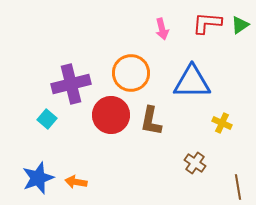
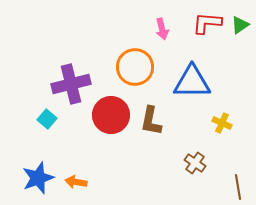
orange circle: moved 4 px right, 6 px up
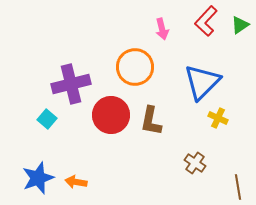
red L-shape: moved 1 px left, 2 px up; rotated 52 degrees counterclockwise
blue triangle: moved 10 px right; rotated 45 degrees counterclockwise
yellow cross: moved 4 px left, 5 px up
